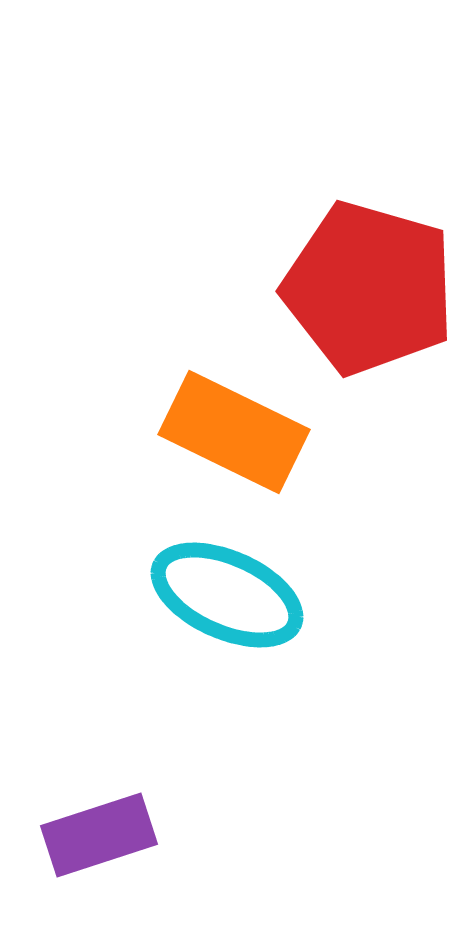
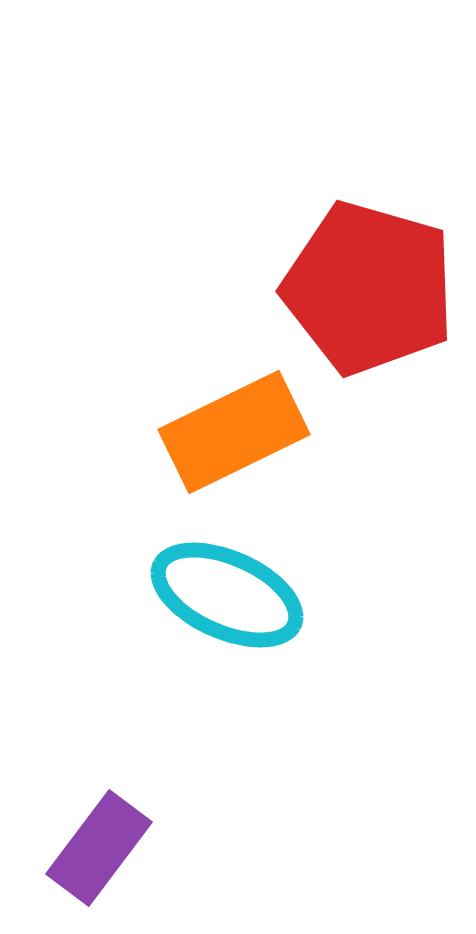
orange rectangle: rotated 52 degrees counterclockwise
purple rectangle: moved 13 px down; rotated 35 degrees counterclockwise
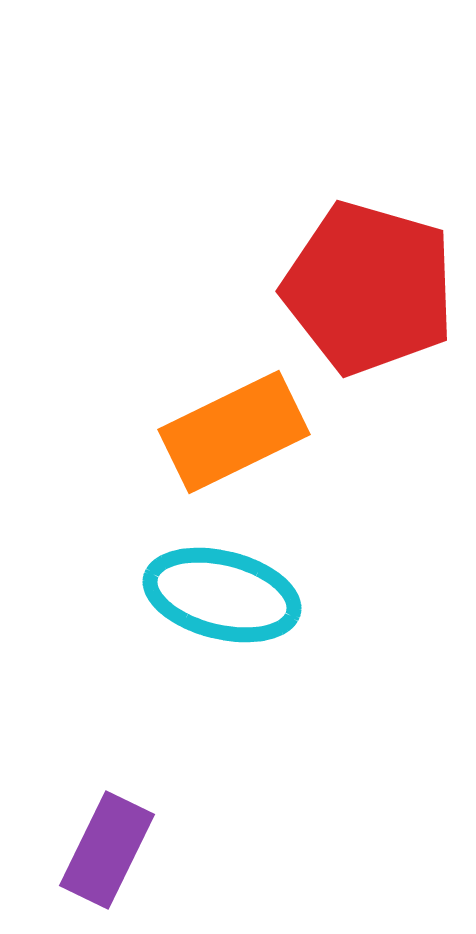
cyan ellipse: moved 5 px left; rotated 10 degrees counterclockwise
purple rectangle: moved 8 px right, 2 px down; rotated 11 degrees counterclockwise
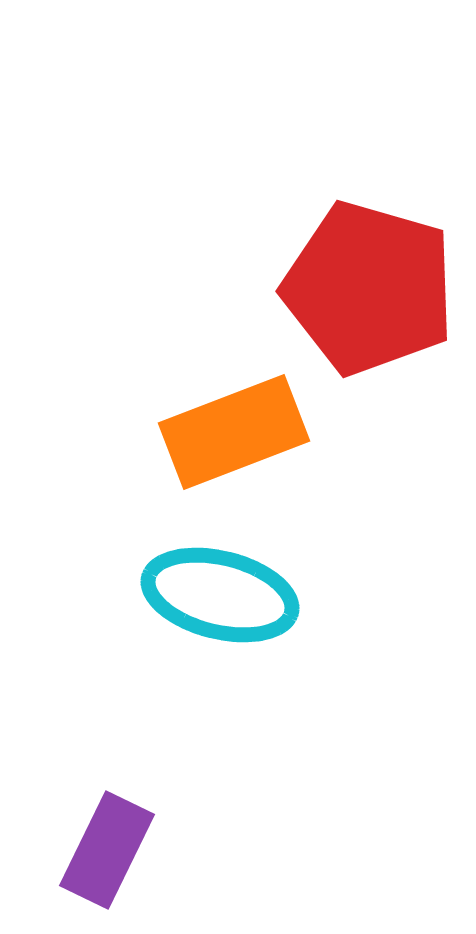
orange rectangle: rotated 5 degrees clockwise
cyan ellipse: moved 2 px left
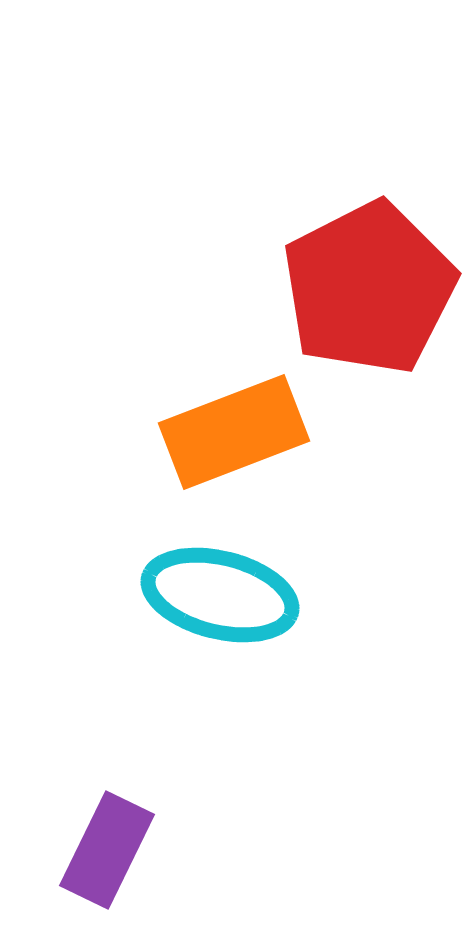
red pentagon: rotated 29 degrees clockwise
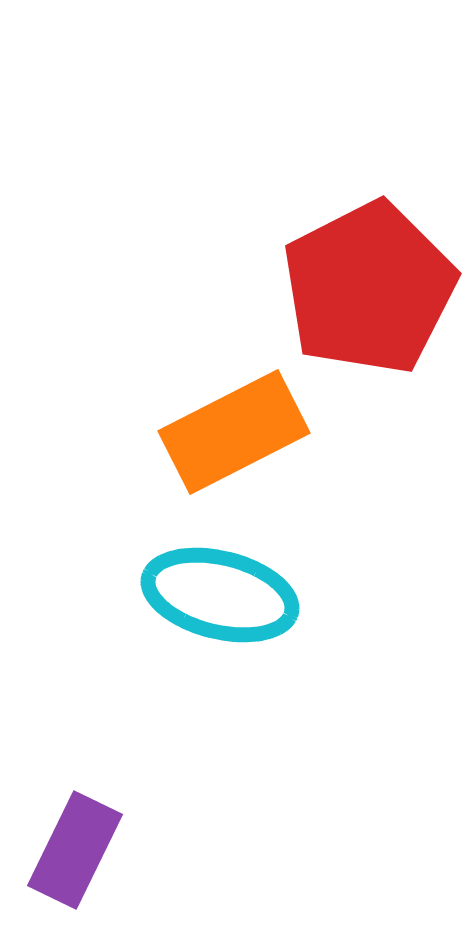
orange rectangle: rotated 6 degrees counterclockwise
purple rectangle: moved 32 px left
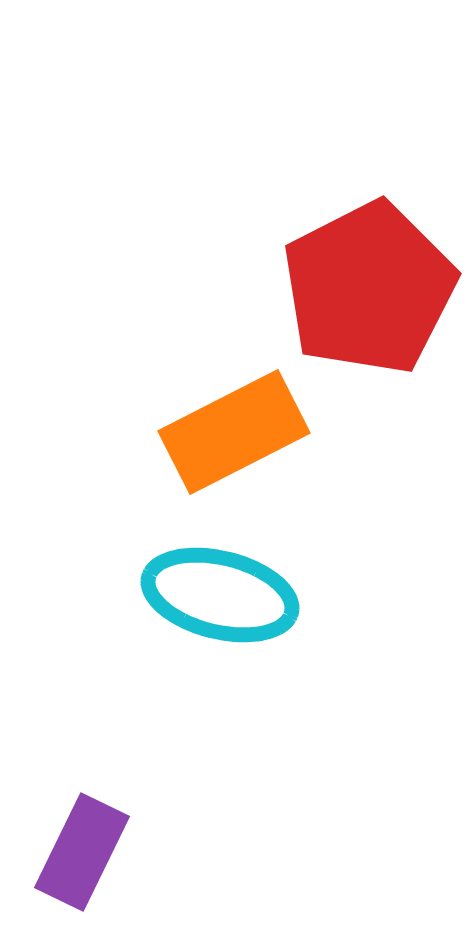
purple rectangle: moved 7 px right, 2 px down
